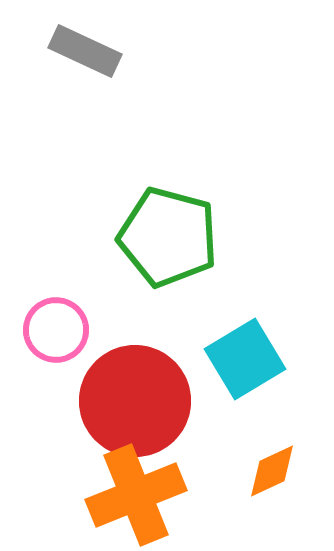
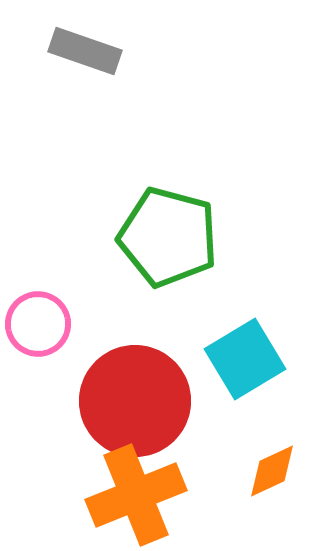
gray rectangle: rotated 6 degrees counterclockwise
pink circle: moved 18 px left, 6 px up
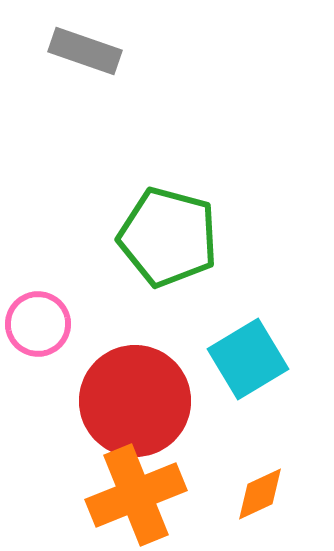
cyan square: moved 3 px right
orange diamond: moved 12 px left, 23 px down
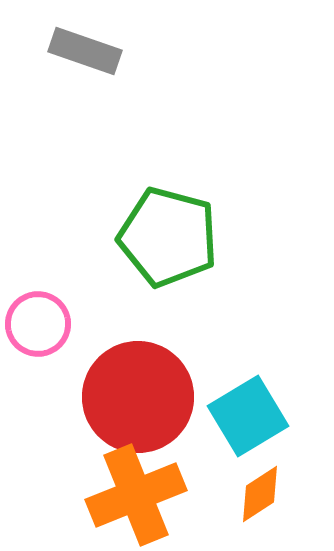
cyan square: moved 57 px down
red circle: moved 3 px right, 4 px up
orange diamond: rotated 8 degrees counterclockwise
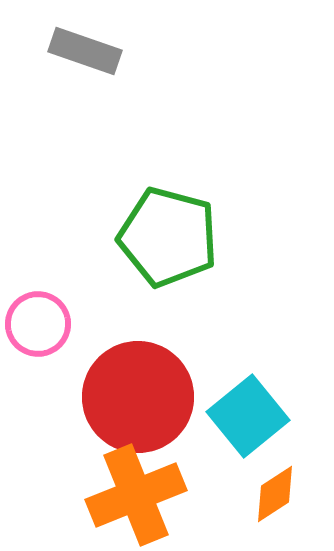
cyan square: rotated 8 degrees counterclockwise
orange diamond: moved 15 px right
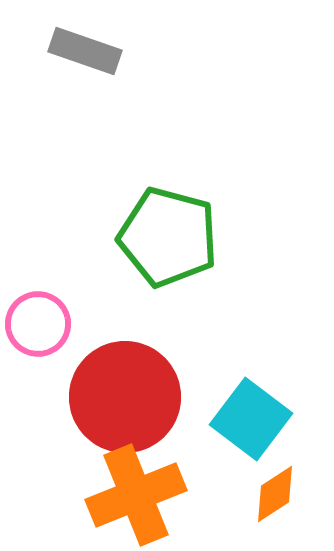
red circle: moved 13 px left
cyan square: moved 3 px right, 3 px down; rotated 14 degrees counterclockwise
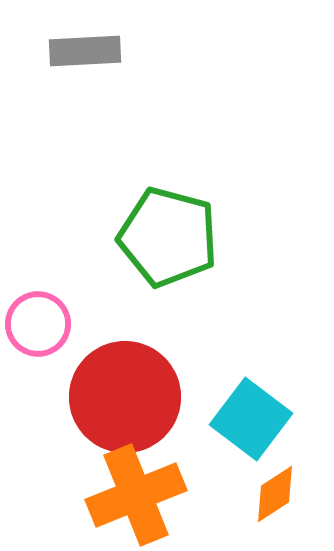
gray rectangle: rotated 22 degrees counterclockwise
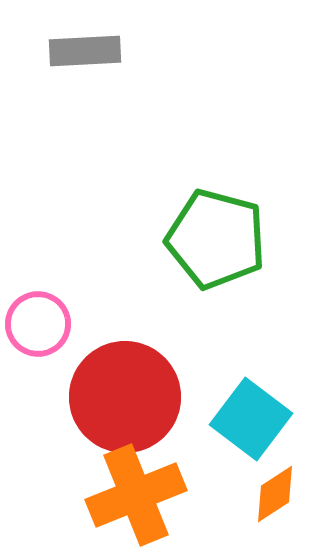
green pentagon: moved 48 px right, 2 px down
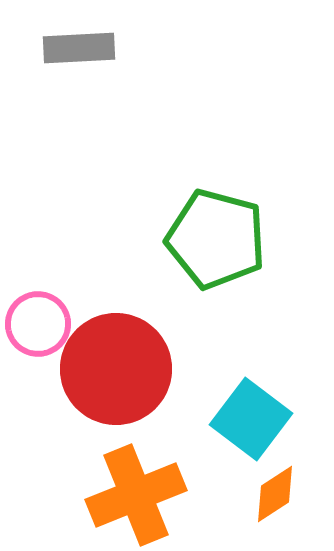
gray rectangle: moved 6 px left, 3 px up
red circle: moved 9 px left, 28 px up
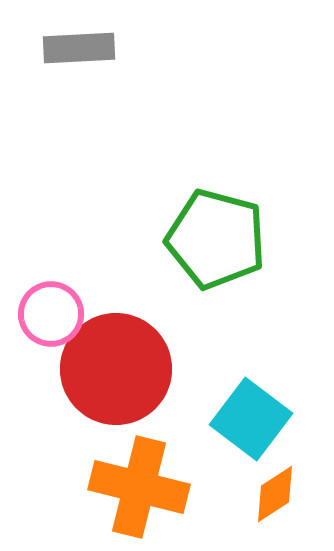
pink circle: moved 13 px right, 10 px up
orange cross: moved 3 px right, 8 px up; rotated 36 degrees clockwise
